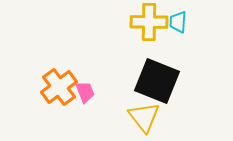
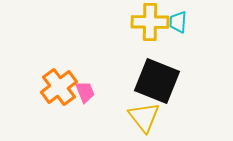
yellow cross: moved 1 px right
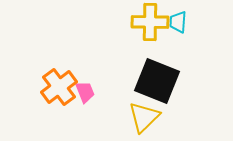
yellow triangle: rotated 24 degrees clockwise
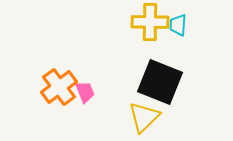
cyan trapezoid: moved 3 px down
black square: moved 3 px right, 1 px down
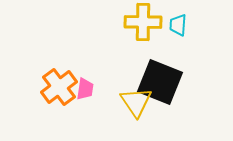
yellow cross: moved 7 px left
pink trapezoid: moved 3 px up; rotated 30 degrees clockwise
yellow triangle: moved 8 px left, 15 px up; rotated 20 degrees counterclockwise
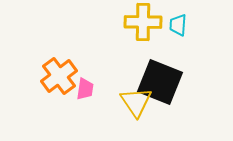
orange cross: moved 11 px up
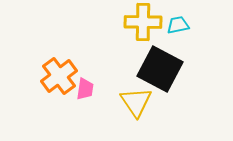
cyan trapezoid: rotated 75 degrees clockwise
black square: moved 13 px up; rotated 6 degrees clockwise
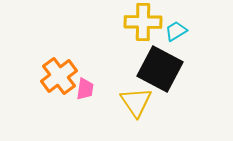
cyan trapezoid: moved 2 px left, 6 px down; rotated 20 degrees counterclockwise
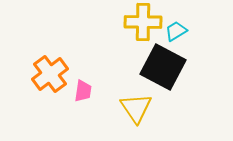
black square: moved 3 px right, 2 px up
orange cross: moved 9 px left, 2 px up
pink trapezoid: moved 2 px left, 2 px down
yellow triangle: moved 6 px down
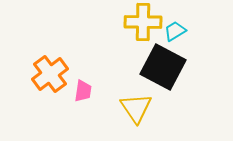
cyan trapezoid: moved 1 px left
